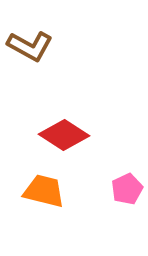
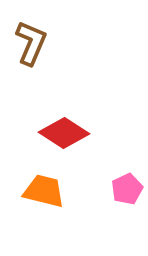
brown L-shape: moved 1 px right, 3 px up; rotated 96 degrees counterclockwise
red diamond: moved 2 px up
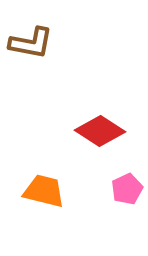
brown L-shape: rotated 78 degrees clockwise
red diamond: moved 36 px right, 2 px up
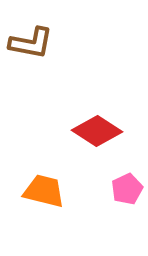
red diamond: moved 3 px left
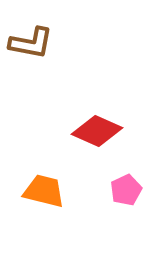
red diamond: rotated 9 degrees counterclockwise
pink pentagon: moved 1 px left, 1 px down
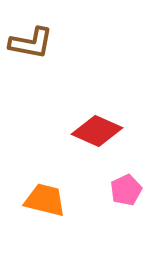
orange trapezoid: moved 1 px right, 9 px down
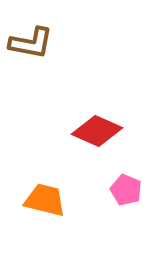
pink pentagon: rotated 24 degrees counterclockwise
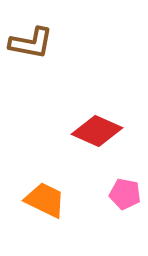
pink pentagon: moved 1 px left, 4 px down; rotated 12 degrees counterclockwise
orange trapezoid: rotated 12 degrees clockwise
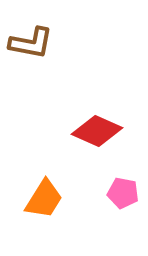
pink pentagon: moved 2 px left, 1 px up
orange trapezoid: moved 1 px left, 1 px up; rotated 96 degrees clockwise
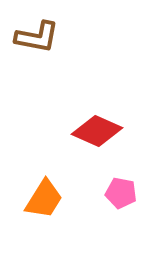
brown L-shape: moved 6 px right, 6 px up
pink pentagon: moved 2 px left
